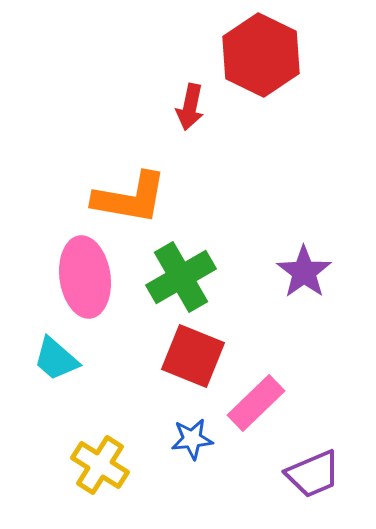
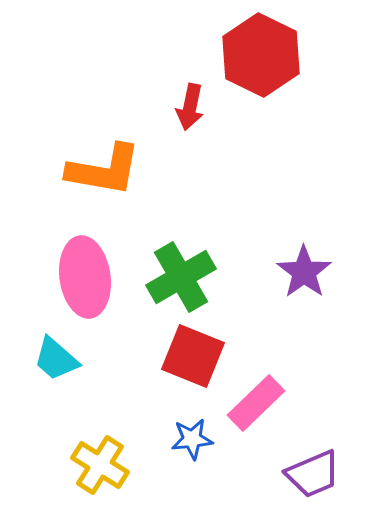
orange L-shape: moved 26 px left, 28 px up
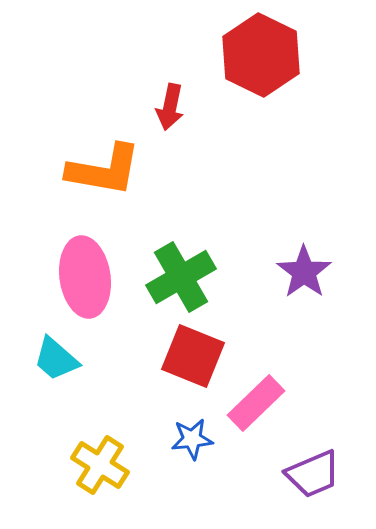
red arrow: moved 20 px left
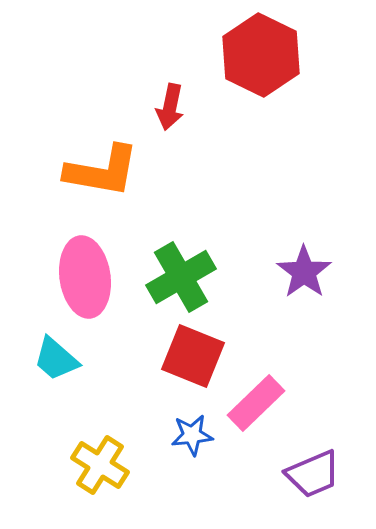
orange L-shape: moved 2 px left, 1 px down
blue star: moved 4 px up
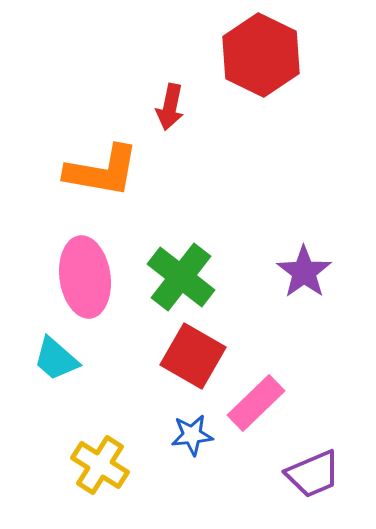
green cross: rotated 22 degrees counterclockwise
red square: rotated 8 degrees clockwise
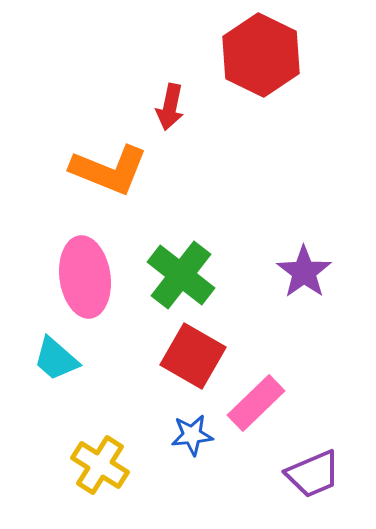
orange L-shape: moved 7 px right, 1 px up; rotated 12 degrees clockwise
green cross: moved 2 px up
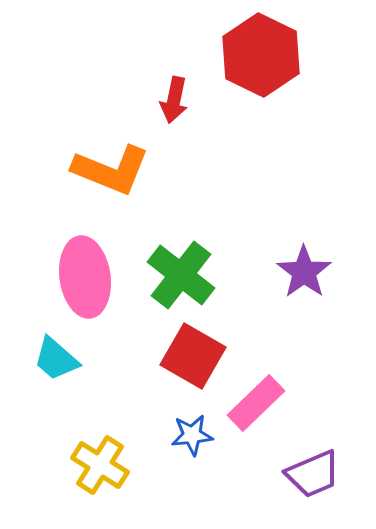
red arrow: moved 4 px right, 7 px up
orange L-shape: moved 2 px right
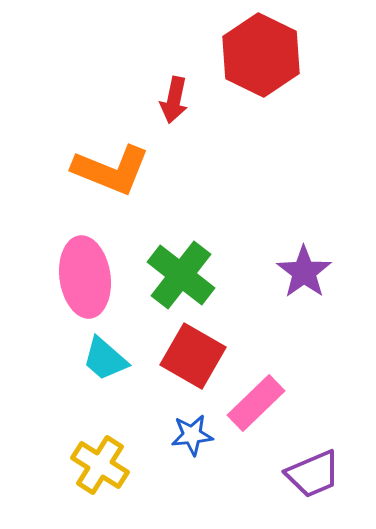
cyan trapezoid: moved 49 px right
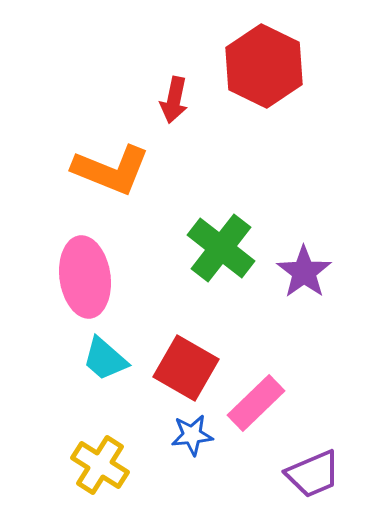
red hexagon: moved 3 px right, 11 px down
green cross: moved 40 px right, 27 px up
red square: moved 7 px left, 12 px down
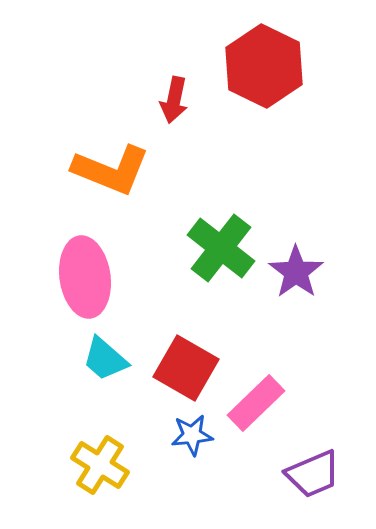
purple star: moved 8 px left
